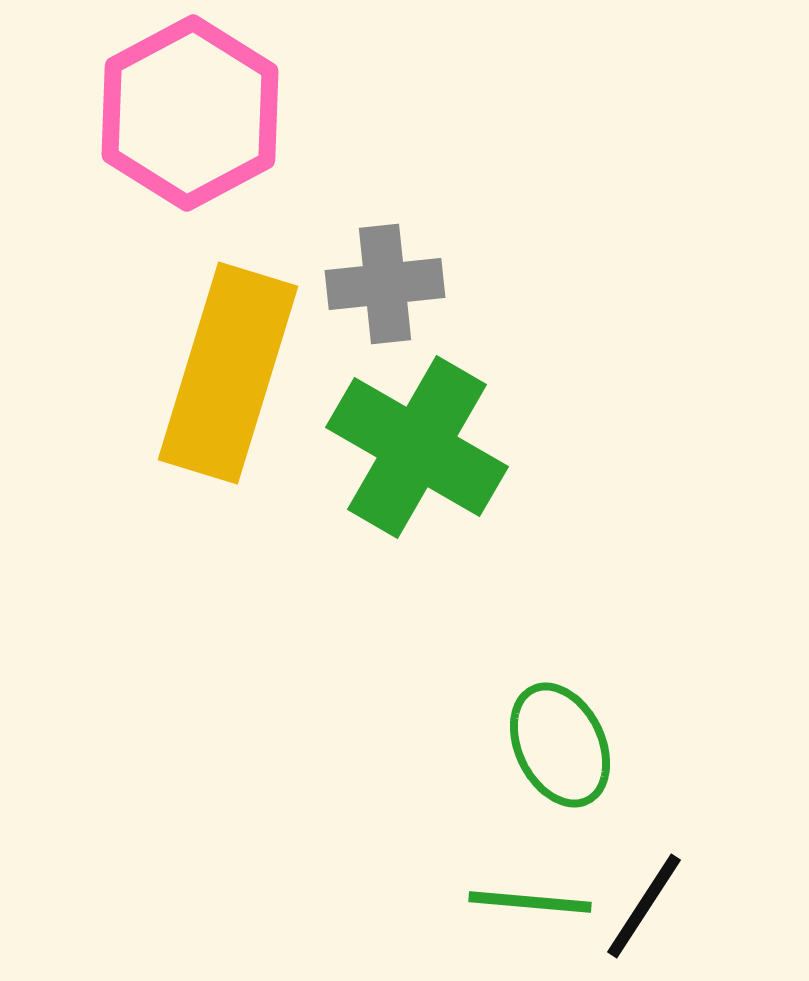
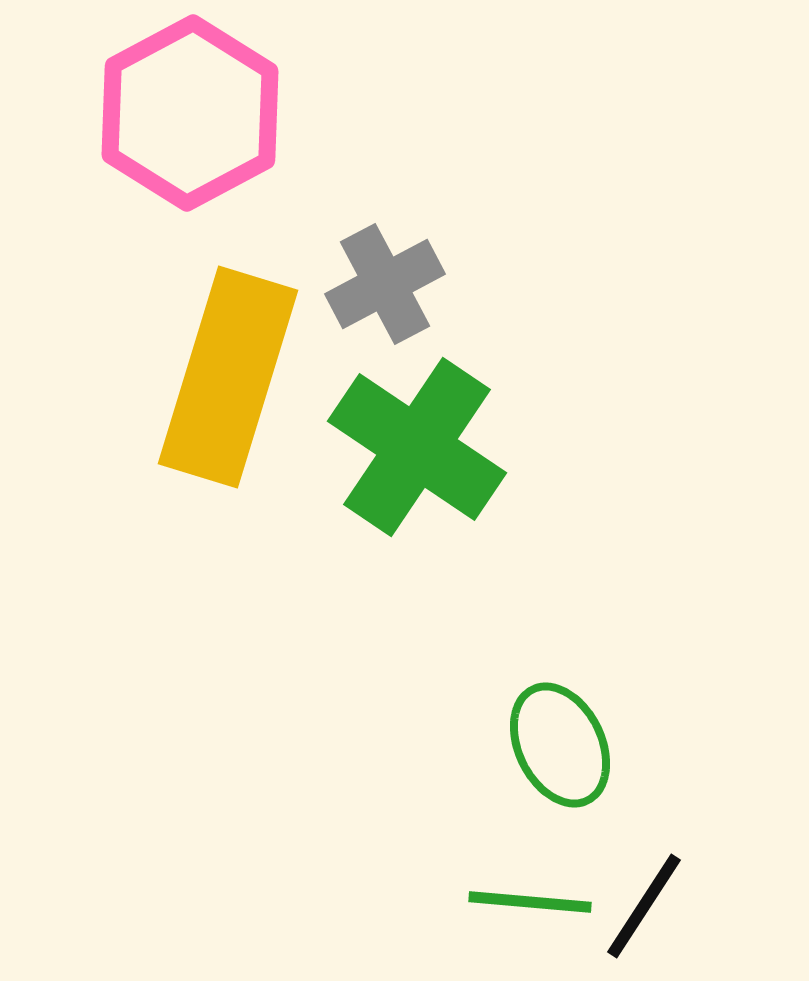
gray cross: rotated 22 degrees counterclockwise
yellow rectangle: moved 4 px down
green cross: rotated 4 degrees clockwise
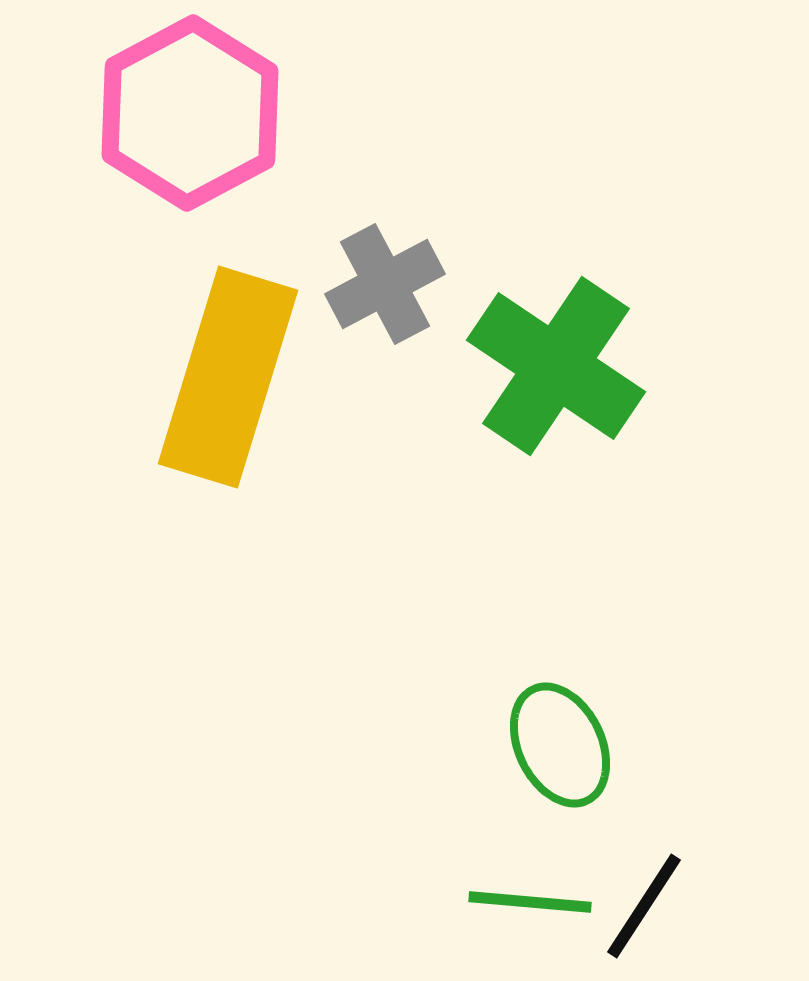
green cross: moved 139 px right, 81 px up
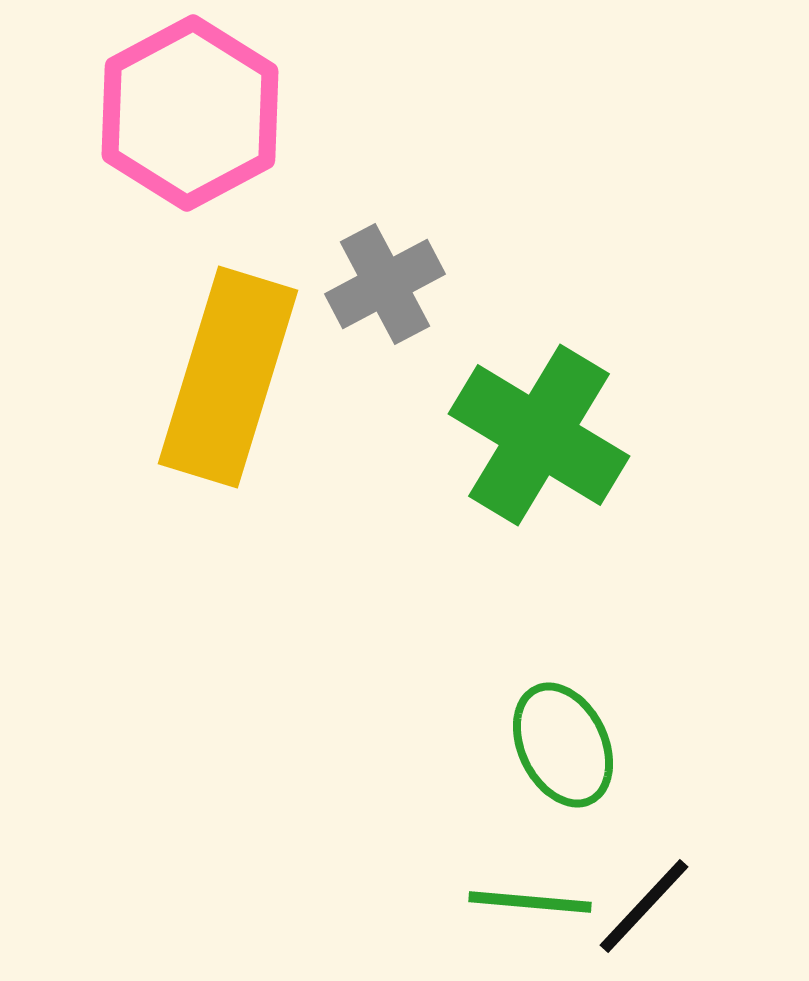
green cross: moved 17 px left, 69 px down; rotated 3 degrees counterclockwise
green ellipse: moved 3 px right
black line: rotated 10 degrees clockwise
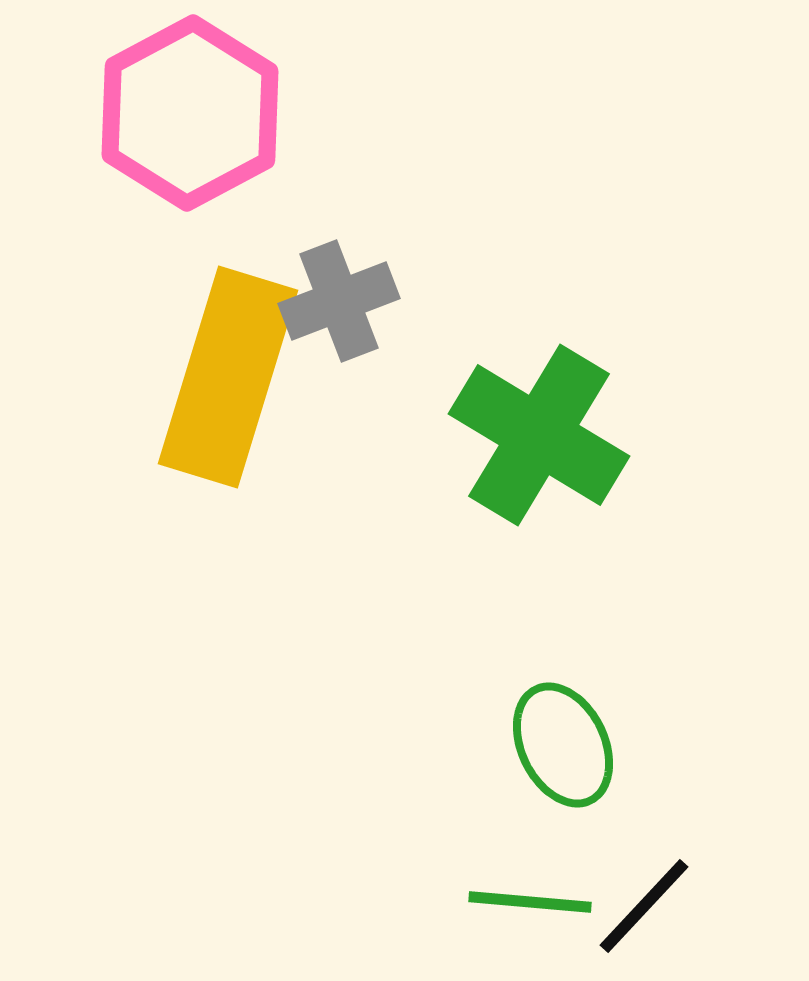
gray cross: moved 46 px left, 17 px down; rotated 7 degrees clockwise
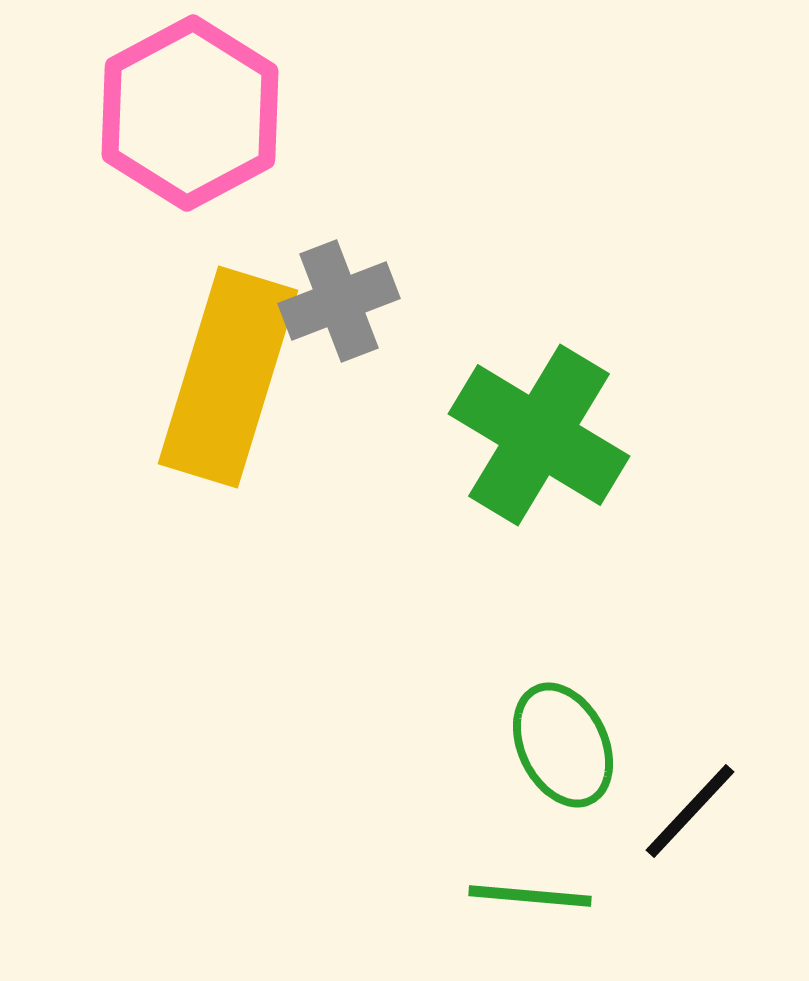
green line: moved 6 px up
black line: moved 46 px right, 95 px up
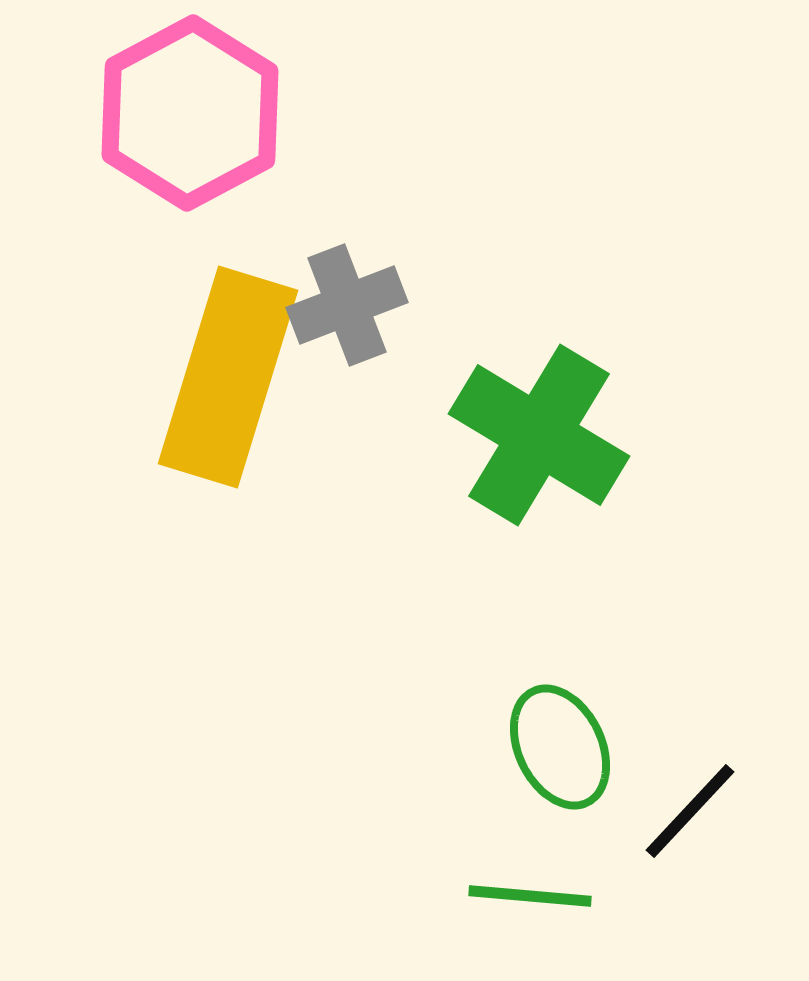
gray cross: moved 8 px right, 4 px down
green ellipse: moved 3 px left, 2 px down
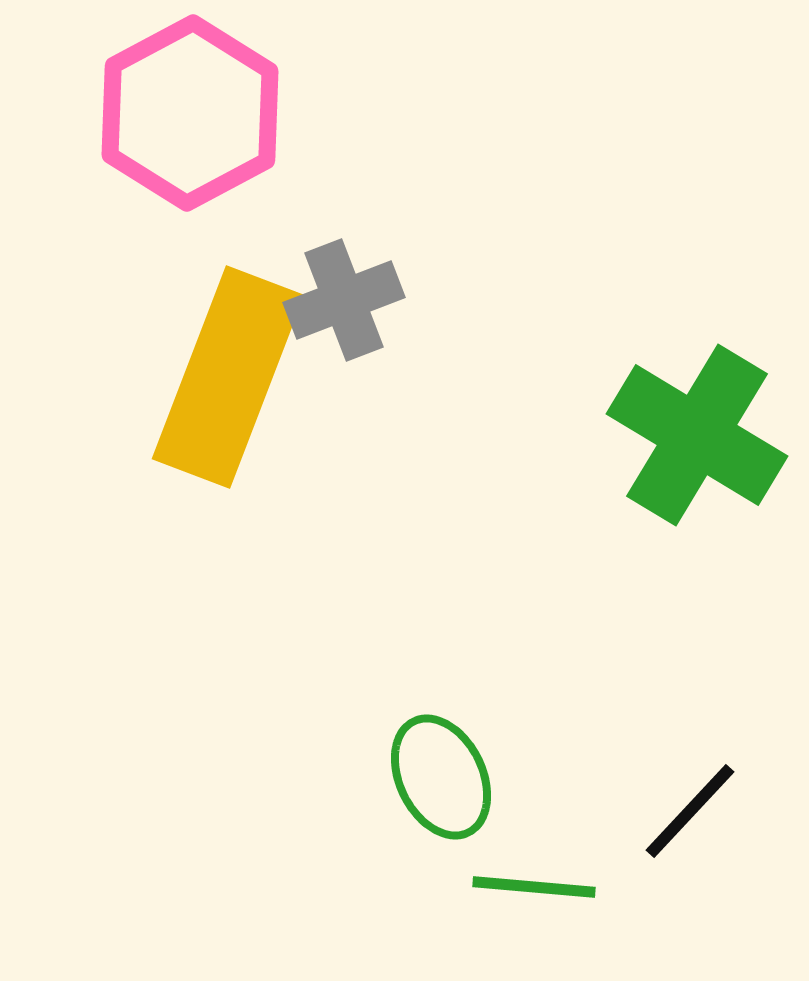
gray cross: moved 3 px left, 5 px up
yellow rectangle: rotated 4 degrees clockwise
green cross: moved 158 px right
green ellipse: moved 119 px left, 30 px down
green line: moved 4 px right, 9 px up
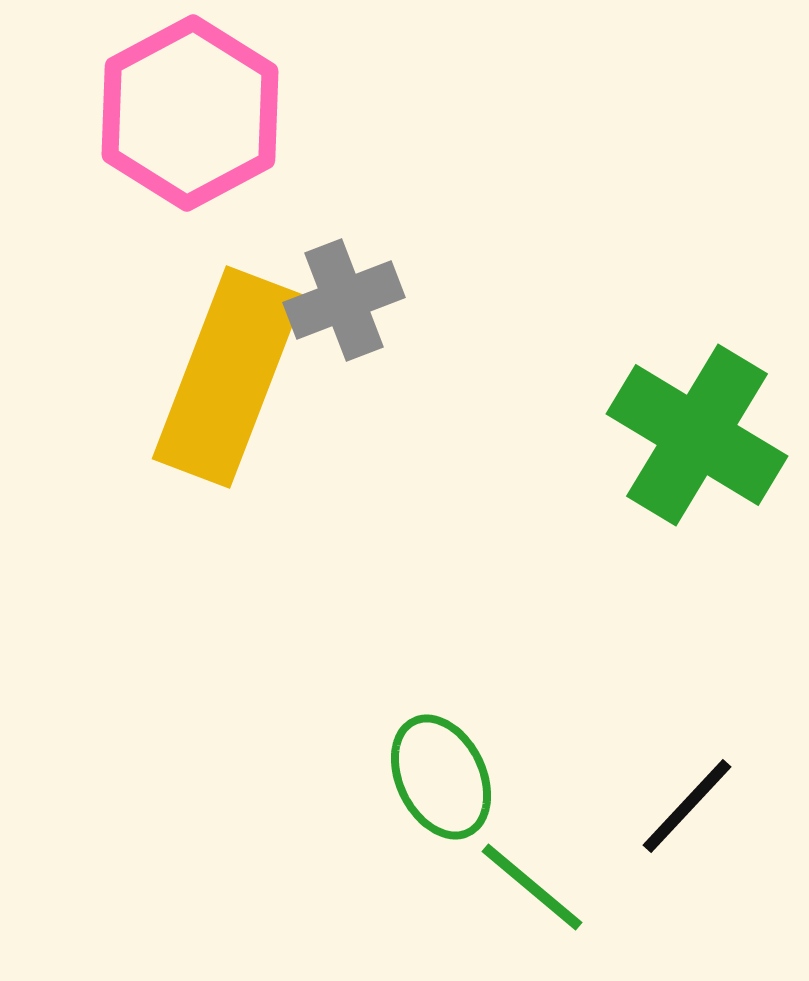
black line: moved 3 px left, 5 px up
green line: moved 2 px left; rotated 35 degrees clockwise
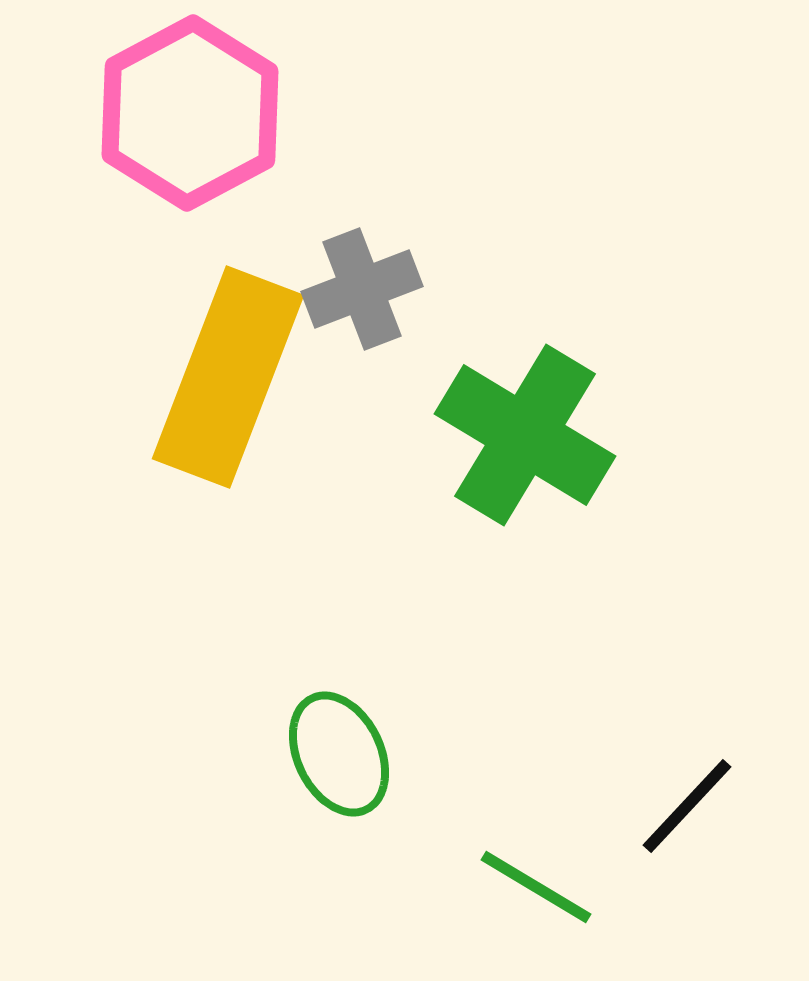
gray cross: moved 18 px right, 11 px up
green cross: moved 172 px left
green ellipse: moved 102 px left, 23 px up
green line: moved 4 px right; rotated 9 degrees counterclockwise
